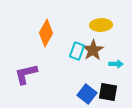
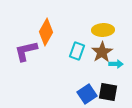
yellow ellipse: moved 2 px right, 5 px down
orange diamond: moved 1 px up
brown star: moved 9 px right, 2 px down
purple L-shape: moved 23 px up
blue square: rotated 18 degrees clockwise
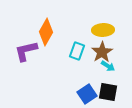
cyan arrow: moved 8 px left, 2 px down; rotated 32 degrees clockwise
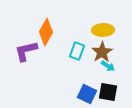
blue square: rotated 30 degrees counterclockwise
